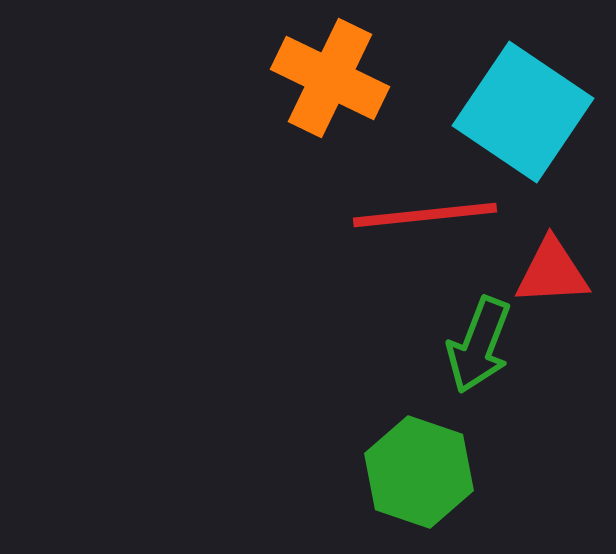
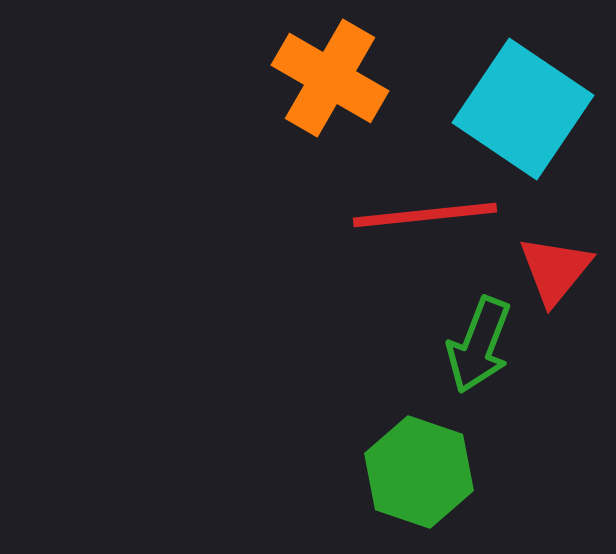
orange cross: rotated 4 degrees clockwise
cyan square: moved 3 px up
red triangle: moved 3 px right, 2 px up; rotated 48 degrees counterclockwise
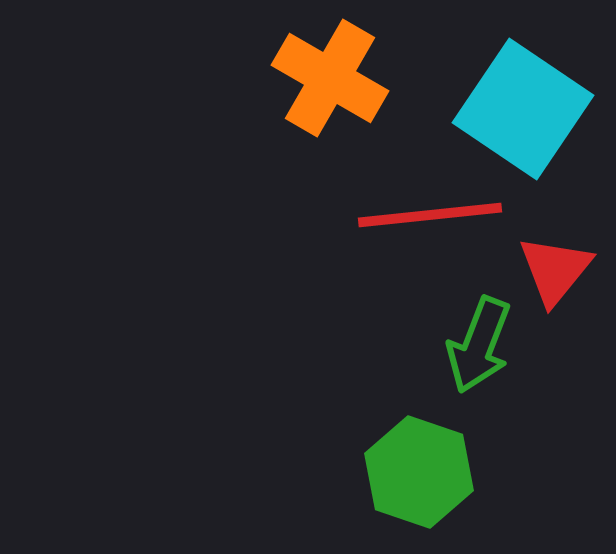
red line: moved 5 px right
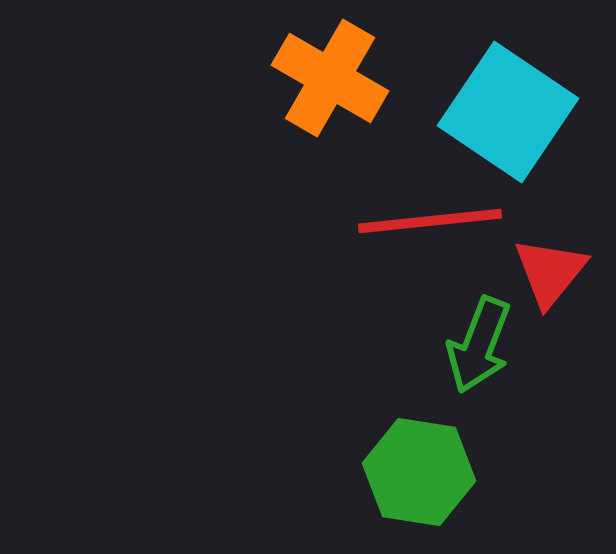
cyan square: moved 15 px left, 3 px down
red line: moved 6 px down
red triangle: moved 5 px left, 2 px down
green hexagon: rotated 10 degrees counterclockwise
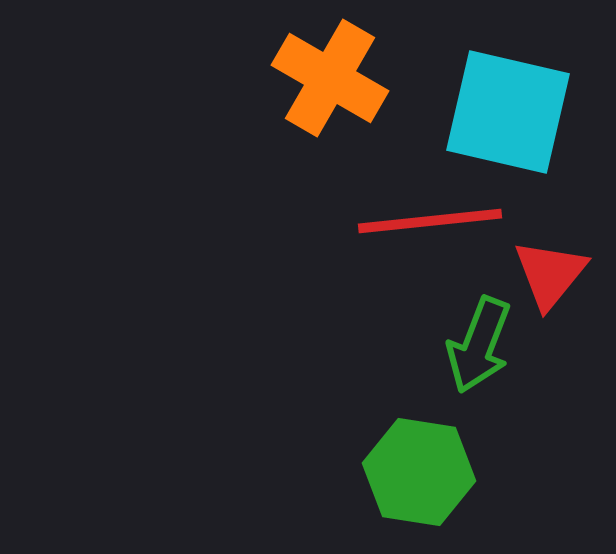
cyan square: rotated 21 degrees counterclockwise
red triangle: moved 2 px down
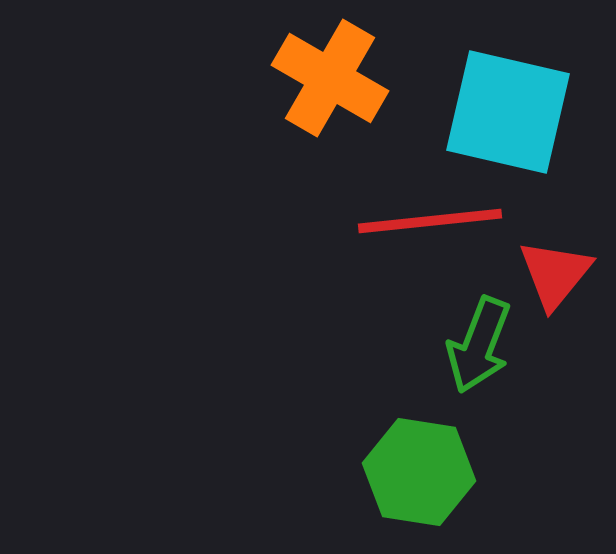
red triangle: moved 5 px right
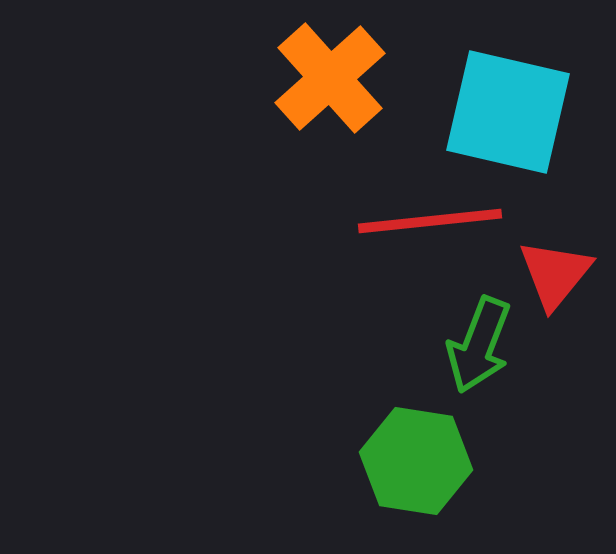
orange cross: rotated 18 degrees clockwise
green hexagon: moved 3 px left, 11 px up
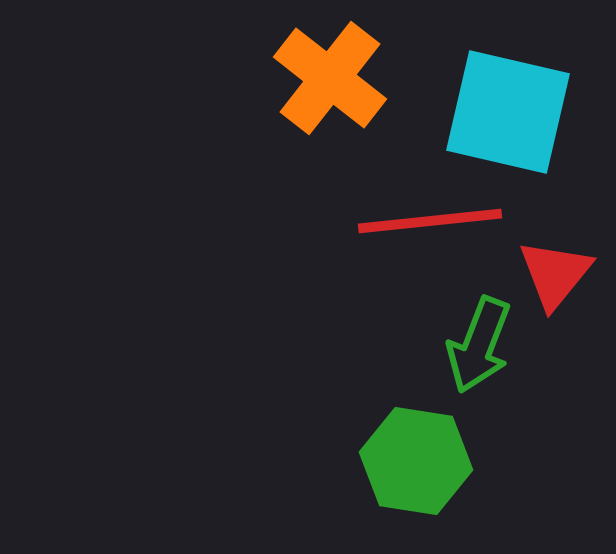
orange cross: rotated 10 degrees counterclockwise
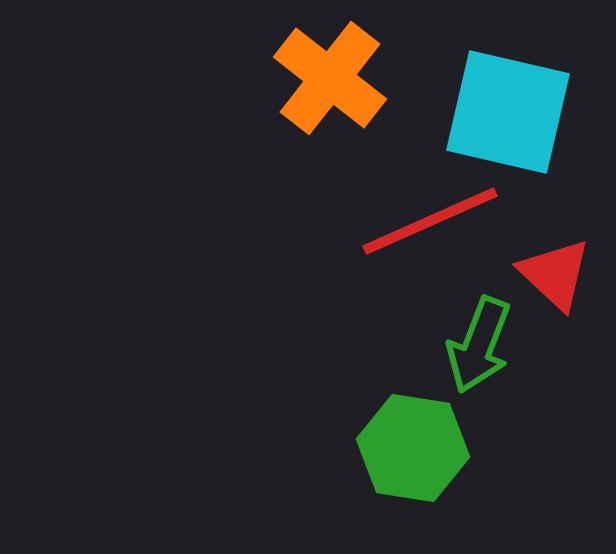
red line: rotated 18 degrees counterclockwise
red triangle: rotated 26 degrees counterclockwise
green hexagon: moved 3 px left, 13 px up
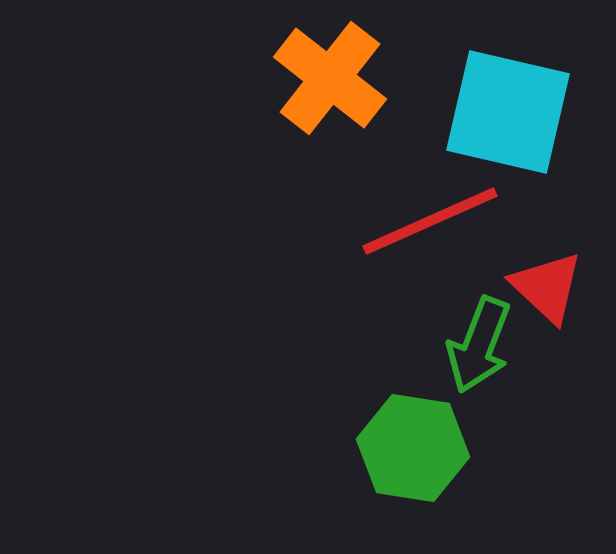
red triangle: moved 8 px left, 13 px down
